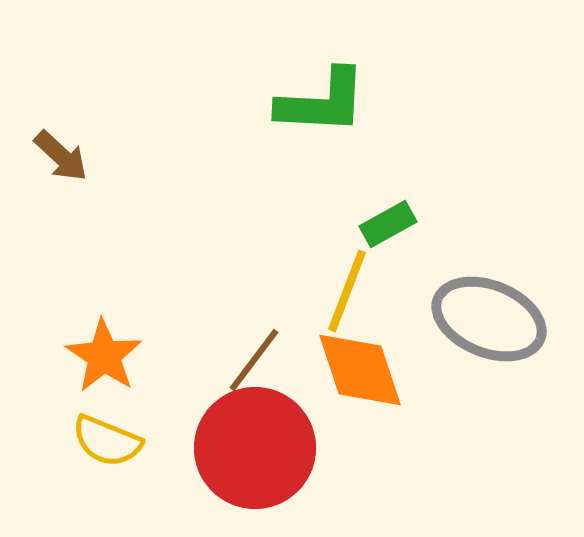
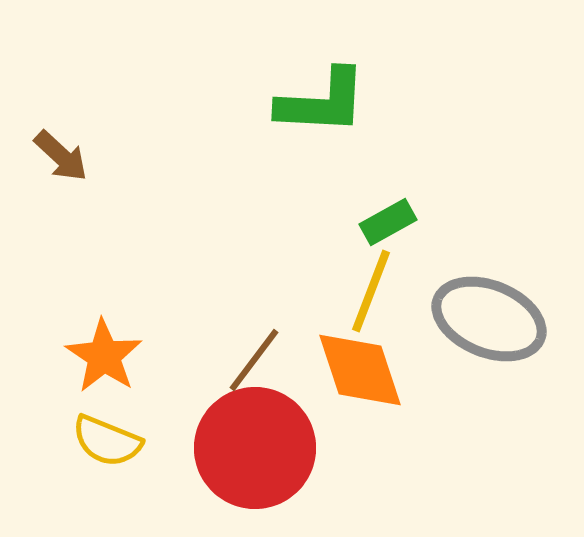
green rectangle: moved 2 px up
yellow line: moved 24 px right
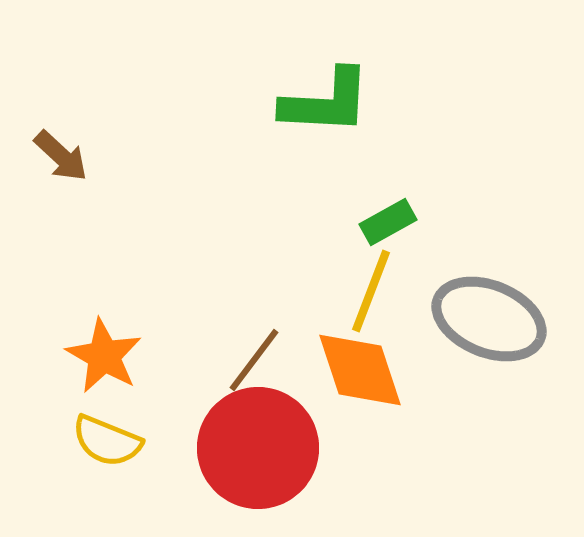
green L-shape: moved 4 px right
orange star: rotated 4 degrees counterclockwise
red circle: moved 3 px right
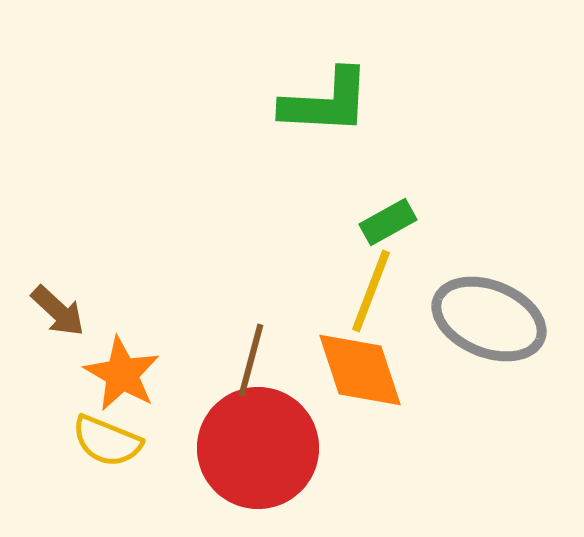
brown arrow: moved 3 px left, 155 px down
orange star: moved 18 px right, 18 px down
brown line: moved 3 px left; rotated 22 degrees counterclockwise
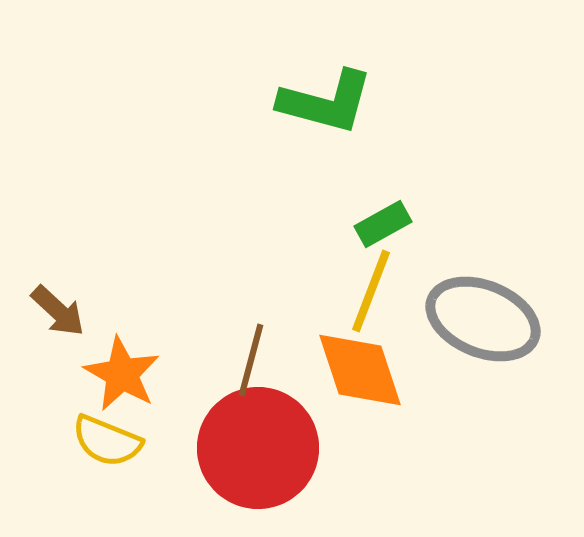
green L-shape: rotated 12 degrees clockwise
green rectangle: moved 5 px left, 2 px down
gray ellipse: moved 6 px left
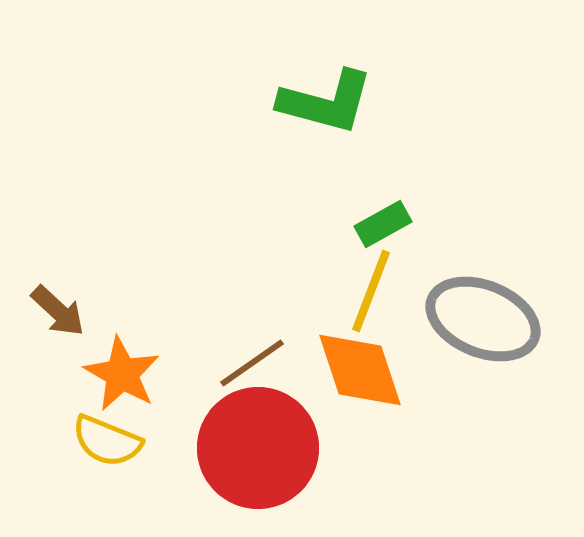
brown line: moved 1 px right, 3 px down; rotated 40 degrees clockwise
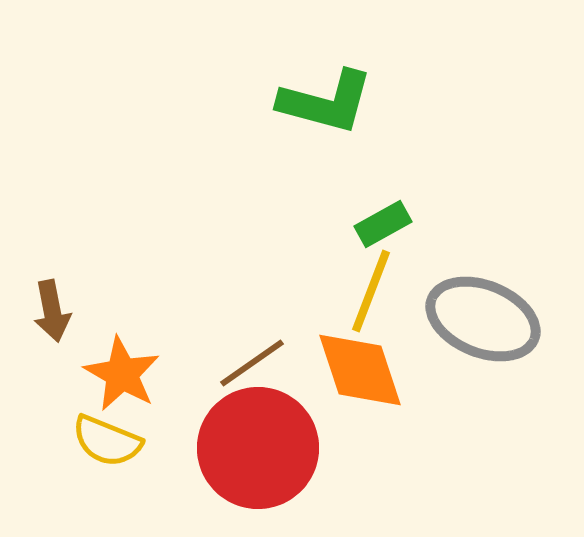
brown arrow: moved 6 px left; rotated 36 degrees clockwise
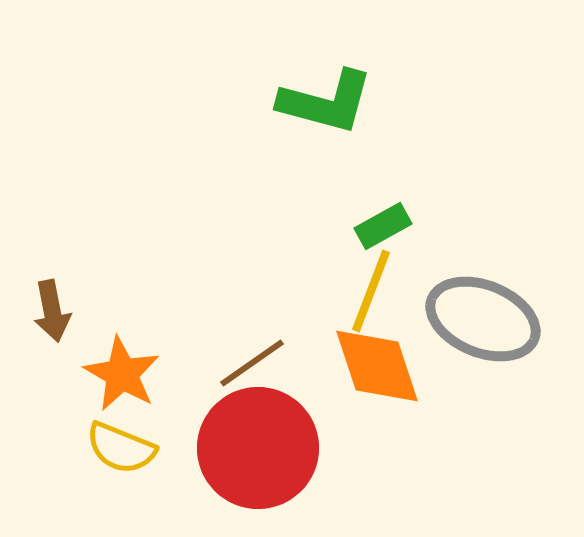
green rectangle: moved 2 px down
orange diamond: moved 17 px right, 4 px up
yellow semicircle: moved 14 px right, 7 px down
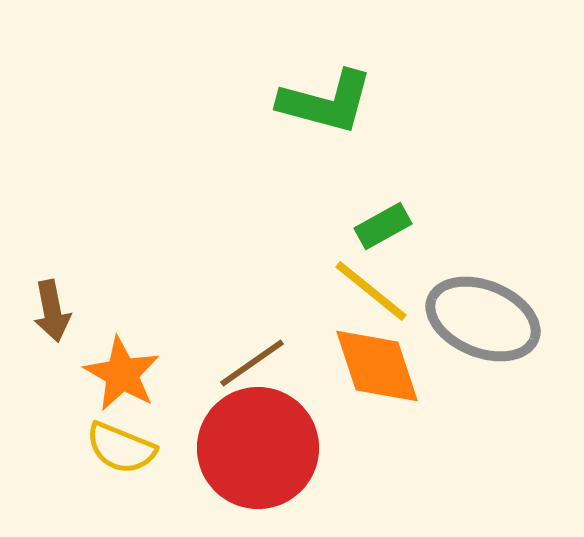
yellow line: rotated 72 degrees counterclockwise
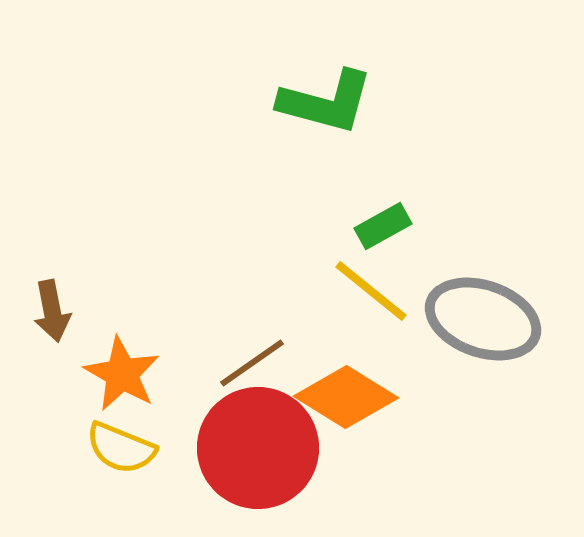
gray ellipse: rotated 3 degrees counterclockwise
orange diamond: moved 31 px left, 31 px down; rotated 40 degrees counterclockwise
